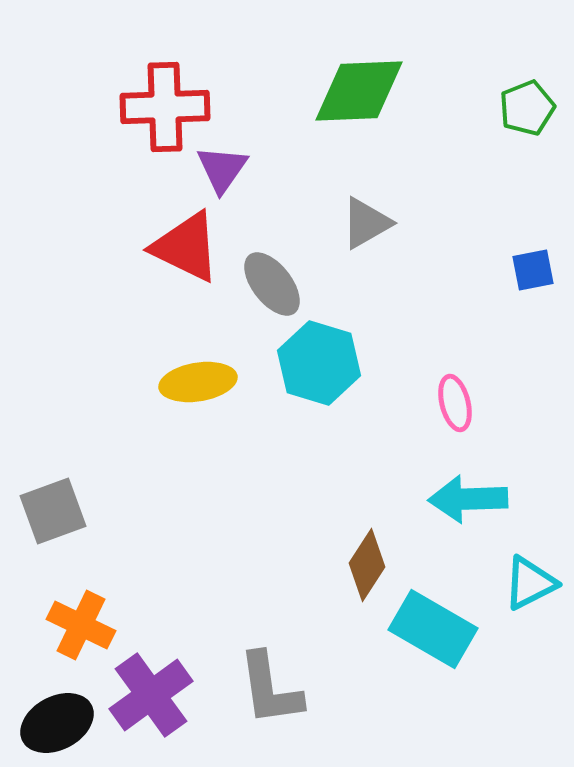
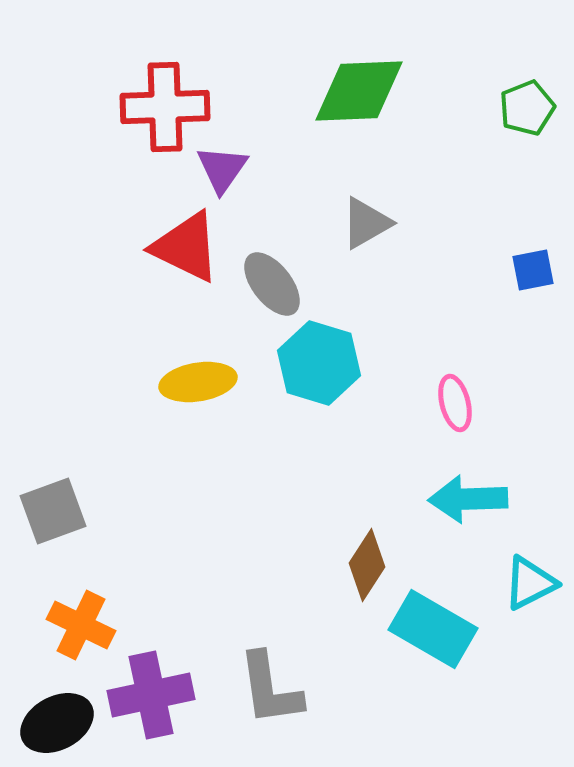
purple cross: rotated 24 degrees clockwise
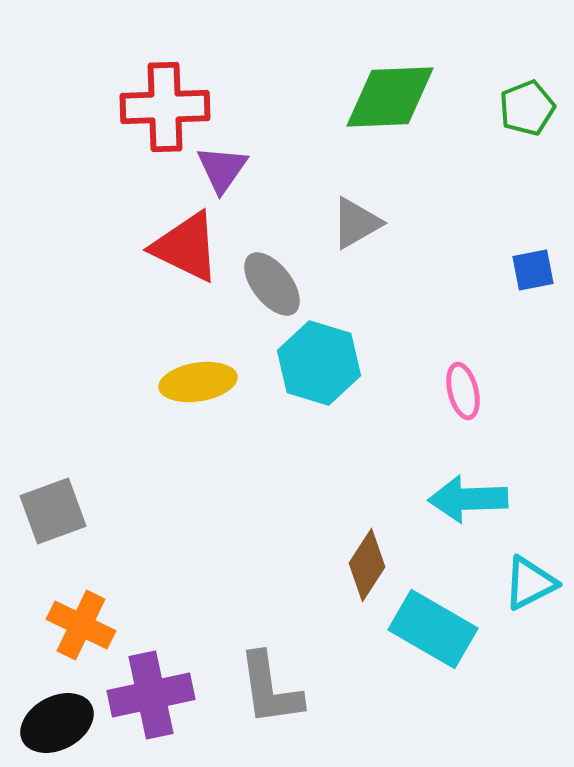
green diamond: moved 31 px right, 6 px down
gray triangle: moved 10 px left
pink ellipse: moved 8 px right, 12 px up
